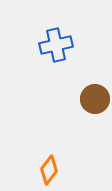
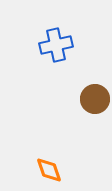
orange diamond: rotated 56 degrees counterclockwise
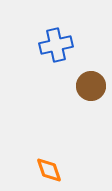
brown circle: moved 4 px left, 13 px up
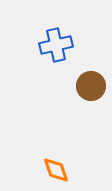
orange diamond: moved 7 px right
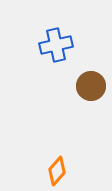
orange diamond: moved 1 px right, 1 px down; rotated 60 degrees clockwise
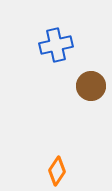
orange diamond: rotated 8 degrees counterclockwise
